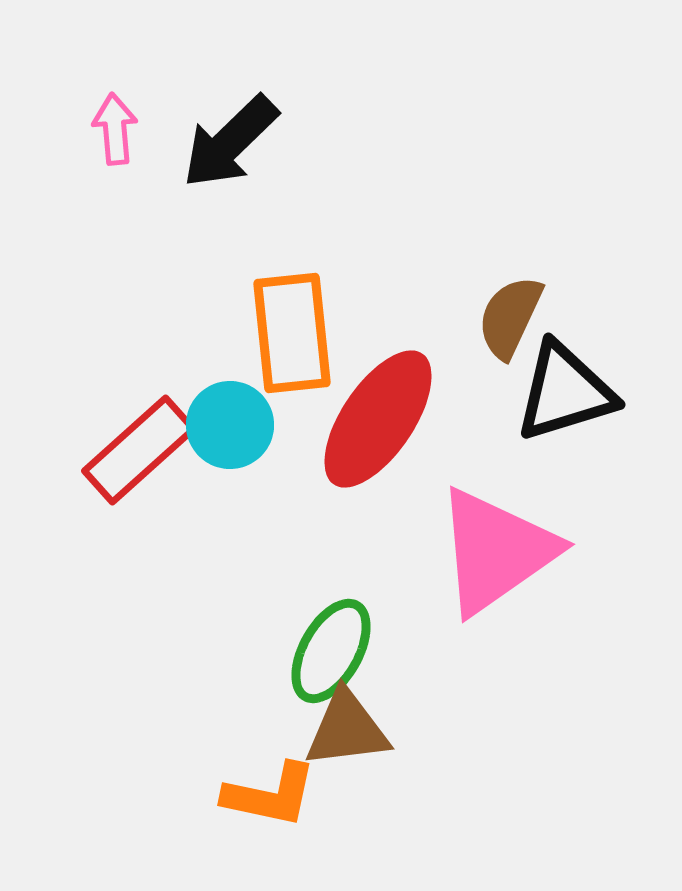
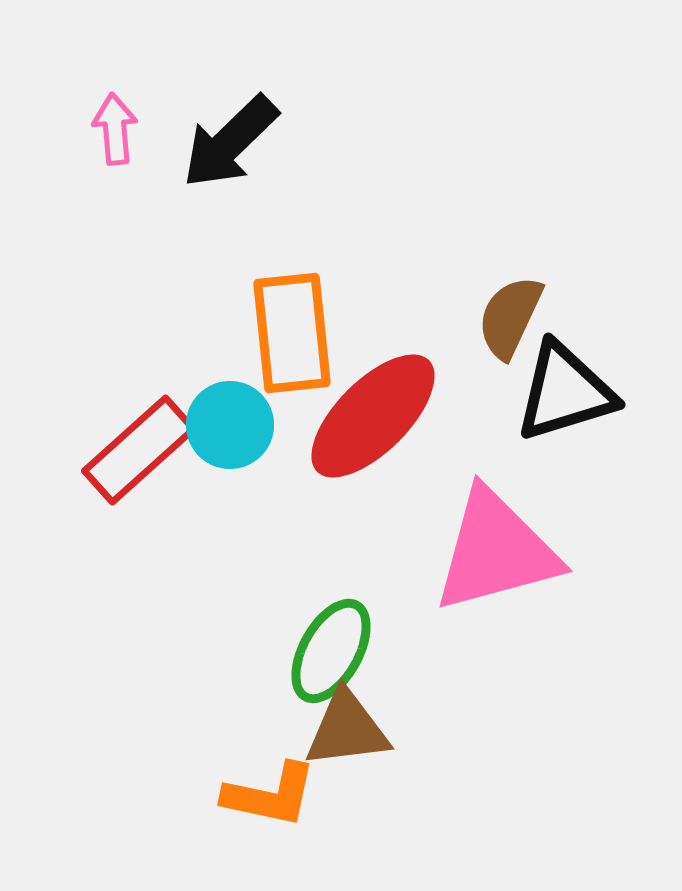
red ellipse: moved 5 px left, 3 px up; rotated 11 degrees clockwise
pink triangle: rotated 20 degrees clockwise
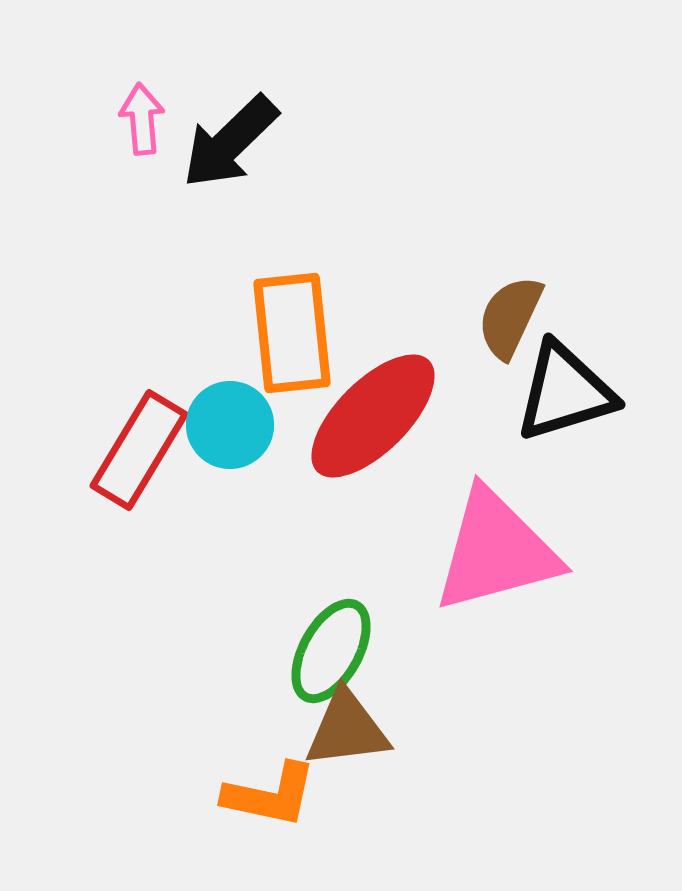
pink arrow: moved 27 px right, 10 px up
red rectangle: rotated 17 degrees counterclockwise
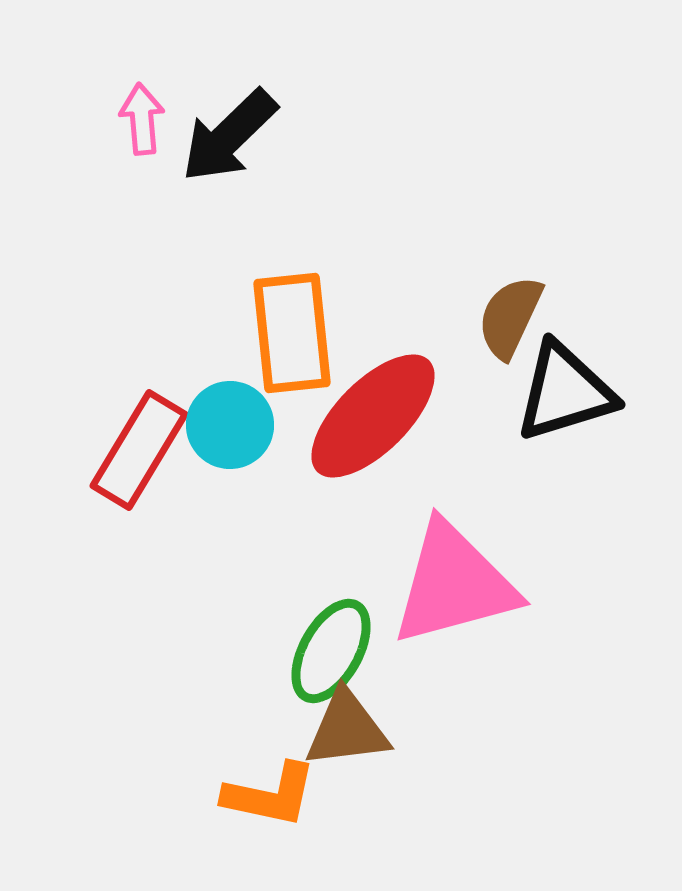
black arrow: moved 1 px left, 6 px up
pink triangle: moved 42 px left, 33 px down
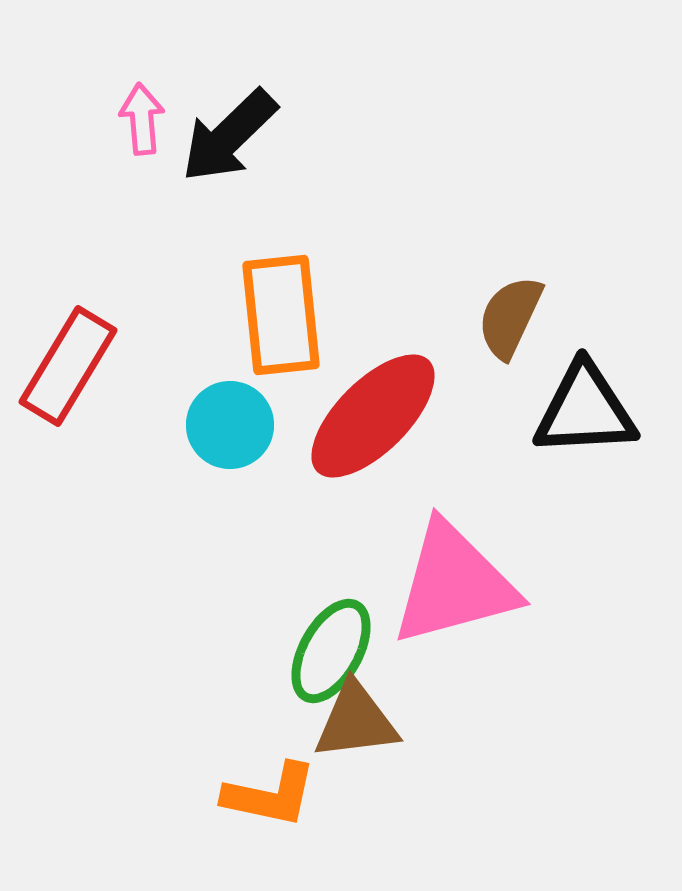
orange rectangle: moved 11 px left, 18 px up
black triangle: moved 20 px right, 18 px down; rotated 14 degrees clockwise
red rectangle: moved 71 px left, 84 px up
brown triangle: moved 9 px right, 8 px up
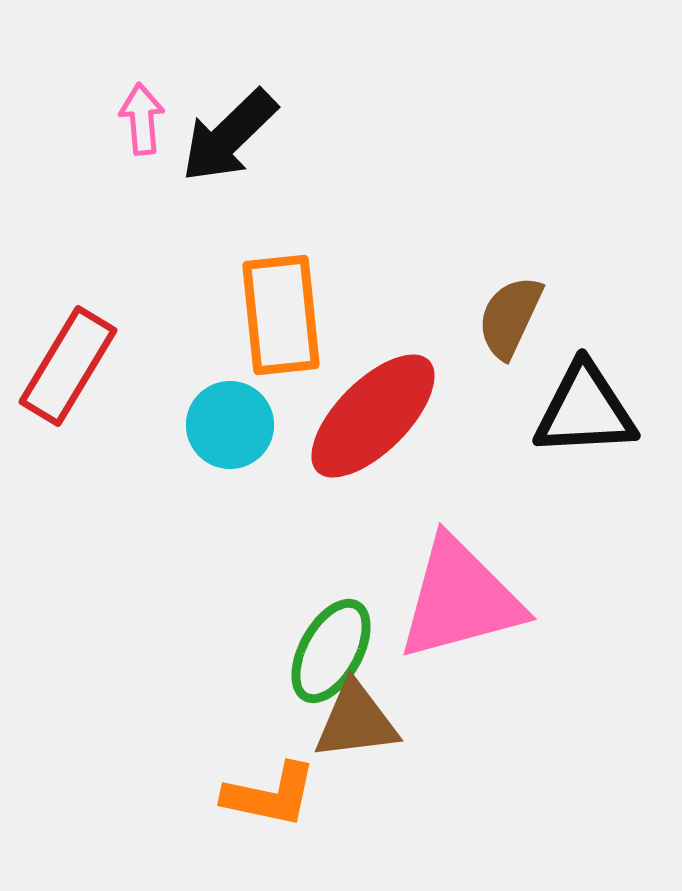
pink triangle: moved 6 px right, 15 px down
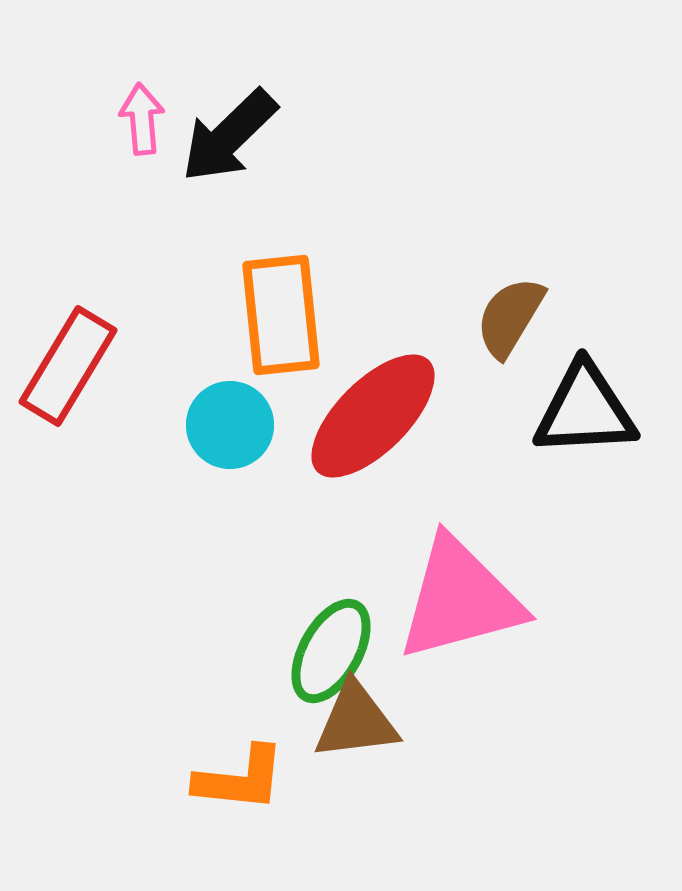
brown semicircle: rotated 6 degrees clockwise
orange L-shape: moved 30 px left, 16 px up; rotated 6 degrees counterclockwise
